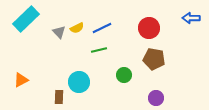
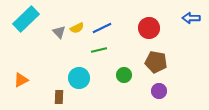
brown pentagon: moved 2 px right, 3 px down
cyan circle: moved 4 px up
purple circle: moved 3 px right, 7 px up
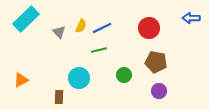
yellow semicircle: moved 4 px right, 2 px up; rotated 40 degrees counterclockwise
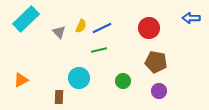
green circle: moved 1 px left, 6 px down
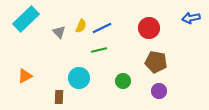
blue arrow: rotated 12 degrees counterclockwise
orange triangle: moved 4 px right, 4 px up
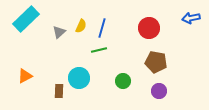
blue line: rotated 48 degrees counterclockwise
gray triangle: rotated 32 degrees clockwise
brown rectangle: moved 6 px up
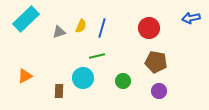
gray triangle: rotated 24 degrees clockwise
green line: moved 2 px left, 6 px down
cyan circle: moved 4 px right
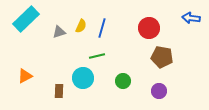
blue arrow: rotated 18 degrees clockwise
brown pentagon: moved 6 px right, 5 px up
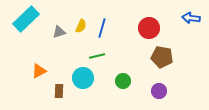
orange triangle: moved 14 px right, 5 px up
